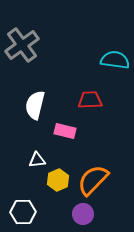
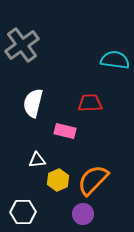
red trapezoid: moved 3 px down
white semicircle: moved 2 px left, 2 px up
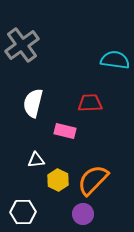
white triangle: moved 1 px left
yellow hexagon: rotated 10 degrees counterclockwise
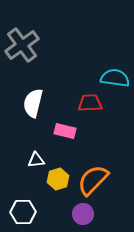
cyan semicircle: moved 18 px down
yellow hexagon: moved 1 px up; rotated 15 degrees clockwise
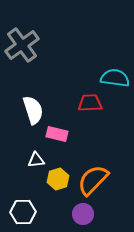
white semicircle: moved 7 px down; rotated 148 degrees clockwise
pink rectangle: moved 8 px left, 3 px down
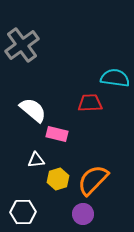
white semicircle: rotated 32 degrees counterclockwise
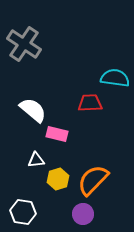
gray cross: moved 2 px right, 1 px up; rotated 20 degrees counterclockwise
white hexagon: rotated 10 degrees clockwise
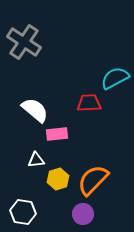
gray cross: moved 2 px up
cyan semicircle: rotated 36 degrees counterclockwise
red trapezoid: moved 1 px left
white semicircle: moved 2 px right
pink rectangle: rotated 20 degrees counterclockwise
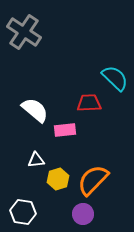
gray cross: moved 10 px up
cyan semicircle: rotated 72 degrees clockwise
pink rectangle: moved 8 px right, 4 px up
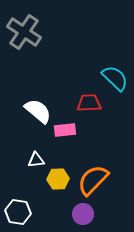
white semicircle: moved 3 px right, 1 px down
yellow hexagon: rotated 15 degrees clockwise
white hexagon: moved 5 px left
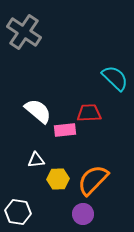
red trapezoid: moved 10 px down
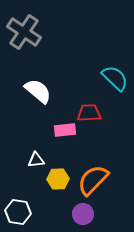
white semicircle: moved 20 px up
